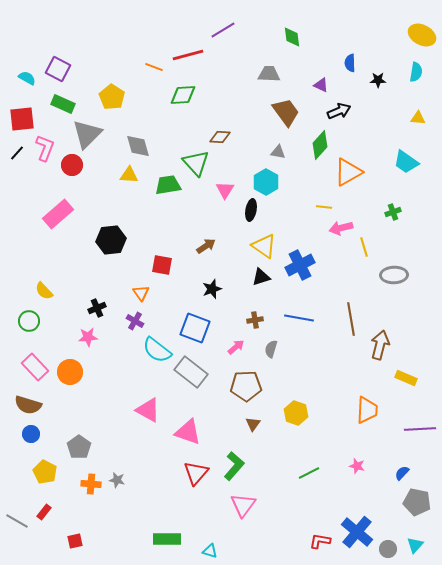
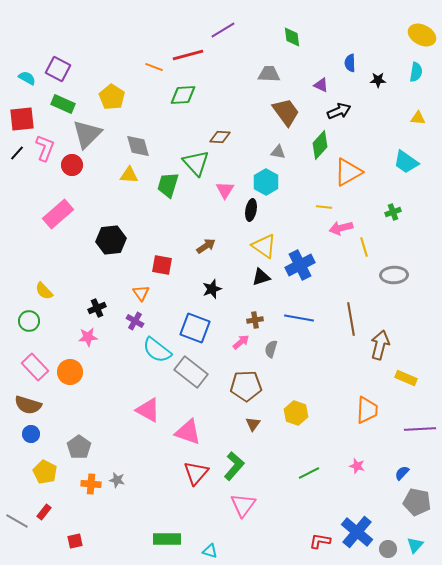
green trapezoid at (168, 185): rotated 64 degrees counterclockwise
pink arrow at (236, 347): moved 5 px right, 5 px up
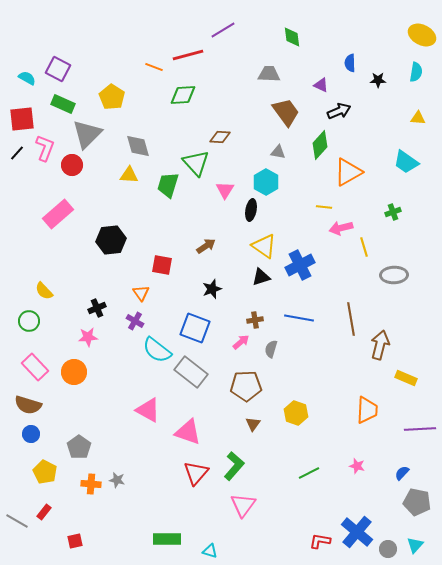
orange circle at (70, 372): moved 4 px right
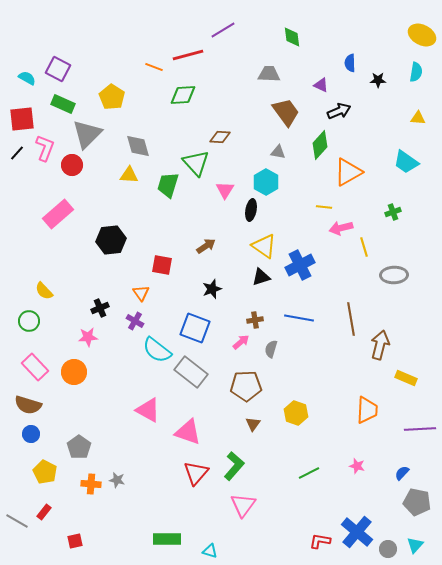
black cross at (97, 308): moved 3 px right
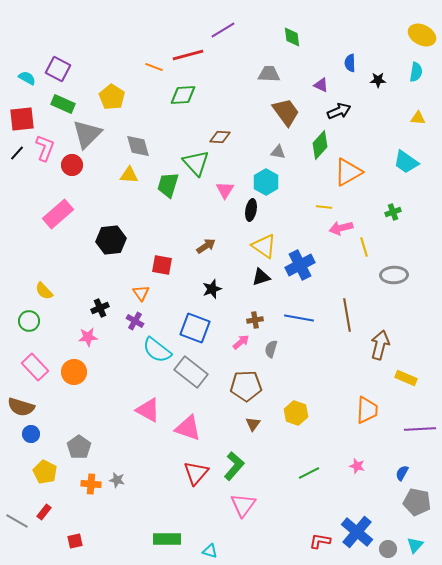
brown line at (351, 319): moved 4 px left, 4 px up
brown semicircle at (28, 405): moved 7 px left, 2 px down
pink triangle at (188, 432): moved 4 px up
blue semicircle at (402, 473): rotated 14 degrees counterclockwise
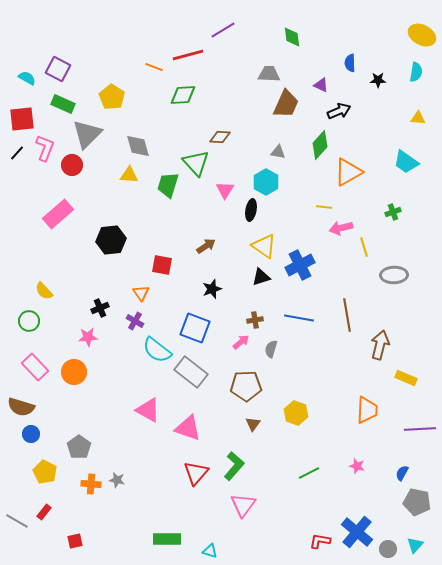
brown trapezoid at (286, 112): moved 8 px up; rotated 60 degrees clockwise
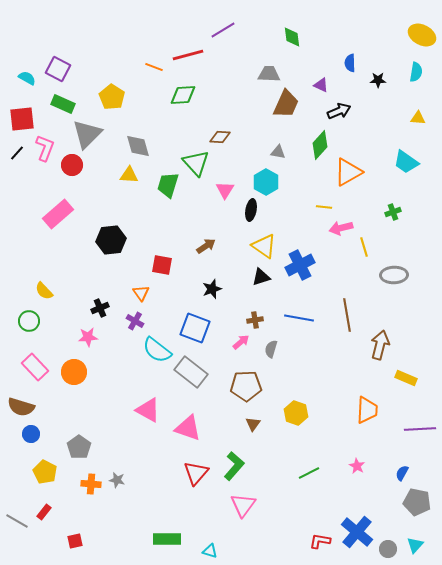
pink star at (357, 466): rotated 14 degrees clockwise
